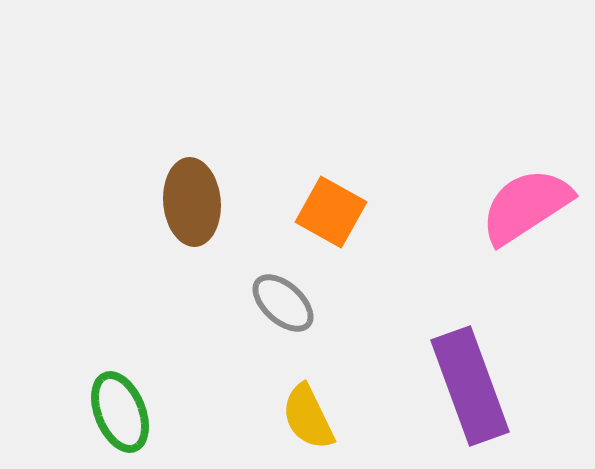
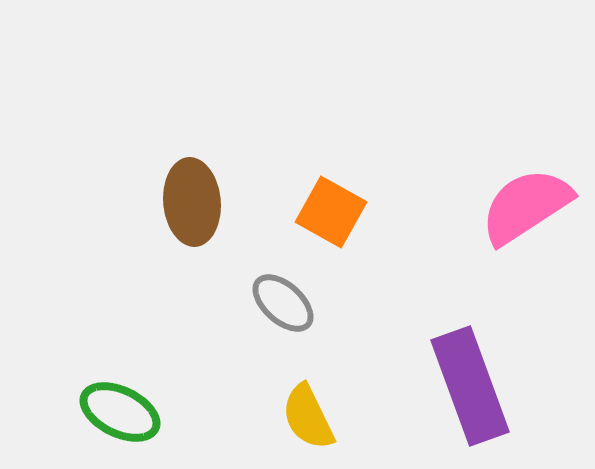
green ellipse: rotated 42 degrees counterclockwise
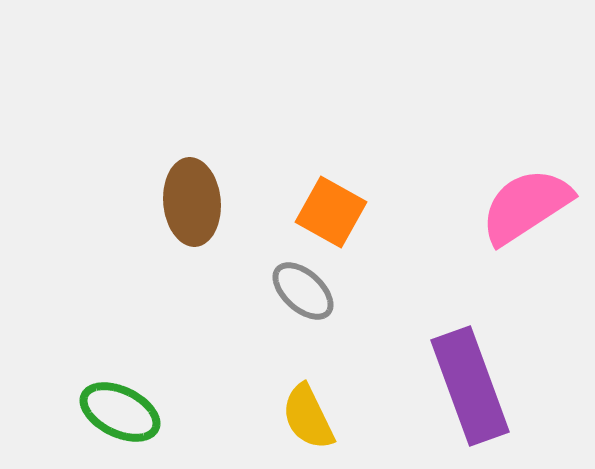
gray ellipse: moved 20 px right, 12 px up
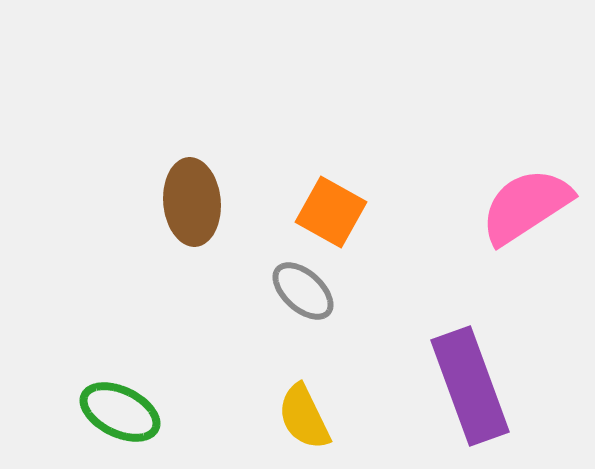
yellow semicircle: moved 4 px left
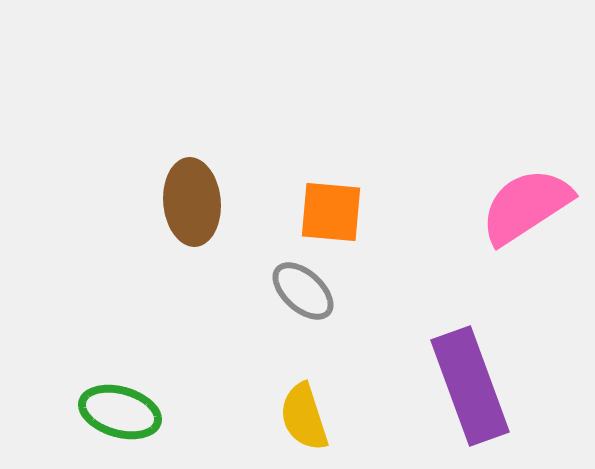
orange square: rotated 24 degrees counterclockwise
green ellipse: rotated 10 degrees counterclockwise
yellow semicircle: rotated 8 degrees clockwise
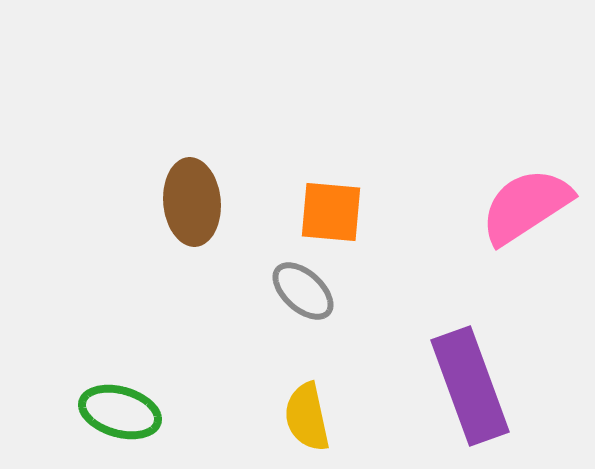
yellow semicircle: moved 3 px right; rotated 6 degrees clockwise
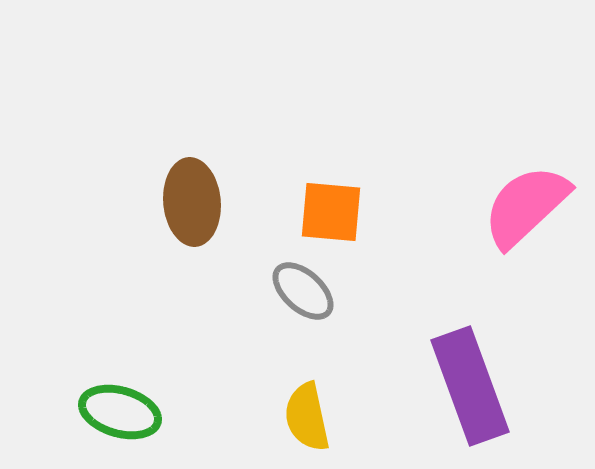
pink semicircle: rotated 10 degrees counterclockwise
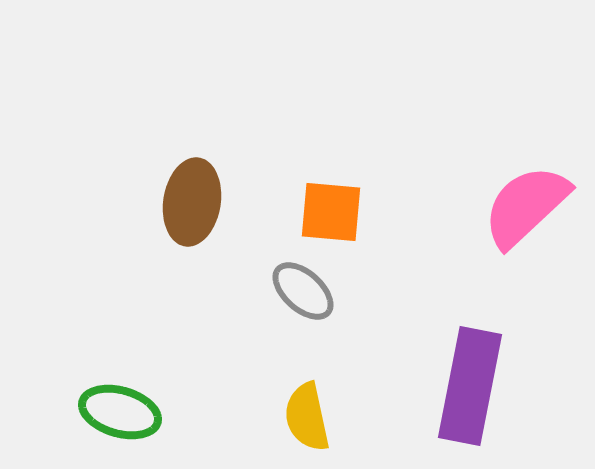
brown ellipse: rotated 14 degrees clockwise
purple rectangle: rotated 31 degrees clockwise
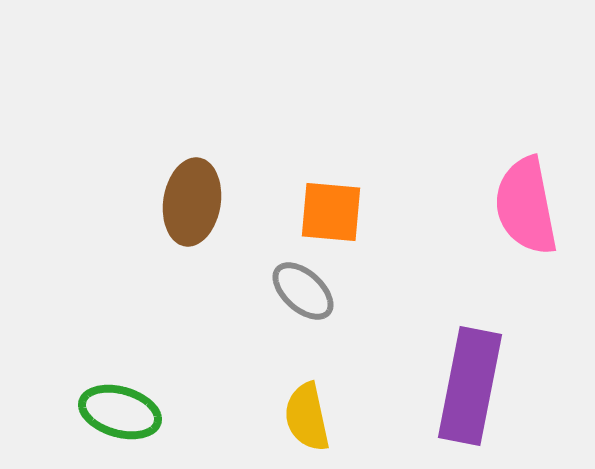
pink semicircle: rotated 58 degrees counterclockwise
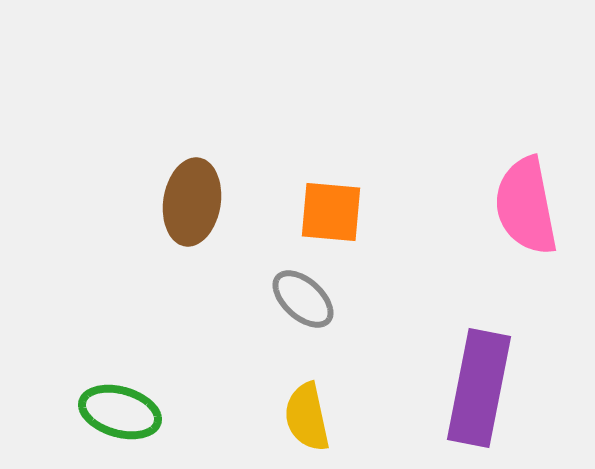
gray ellipse: moved 8 px down
purple rectangle: moved 9 px right, 2 px down
